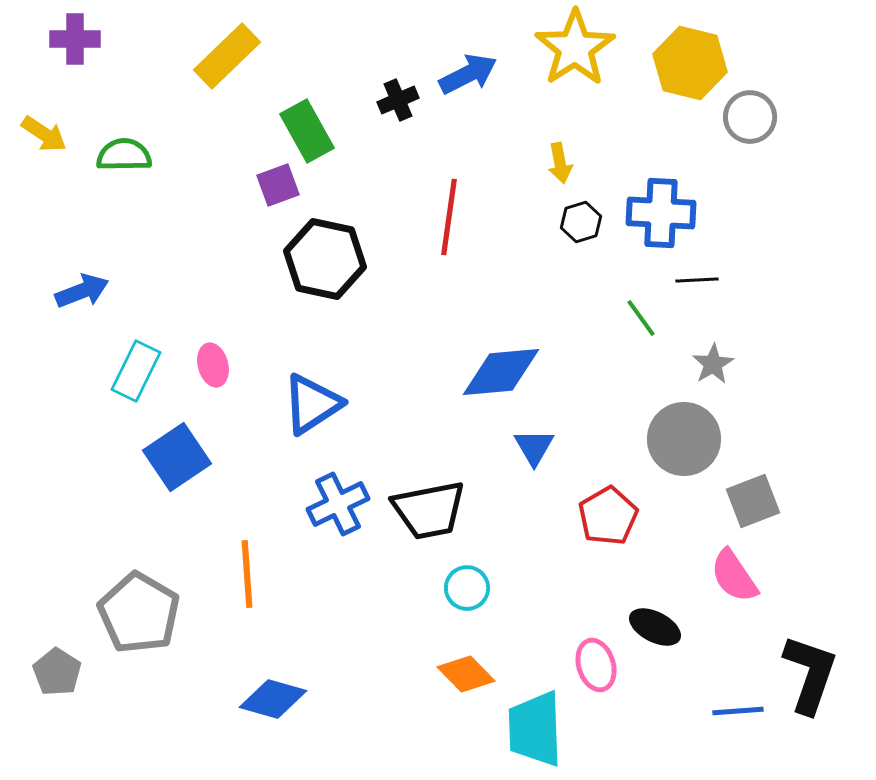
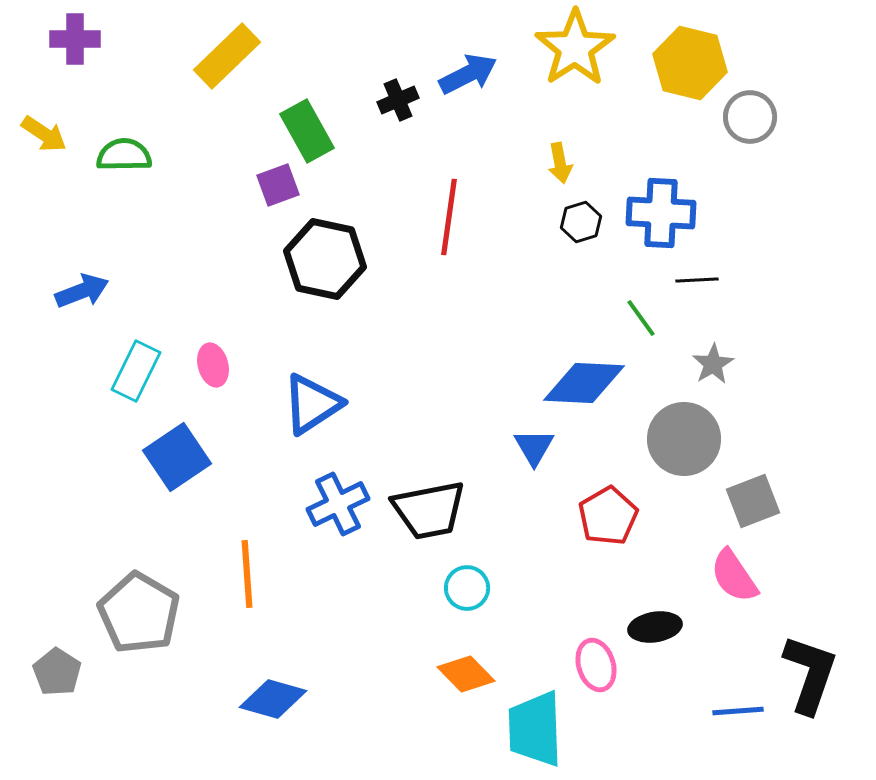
blue diamond at (501, 372): moved 83 px right, 11 px down; rotated 8 degrees clockwise
black ellipse at (655, 627): rotated 36 degrees counterclockwise
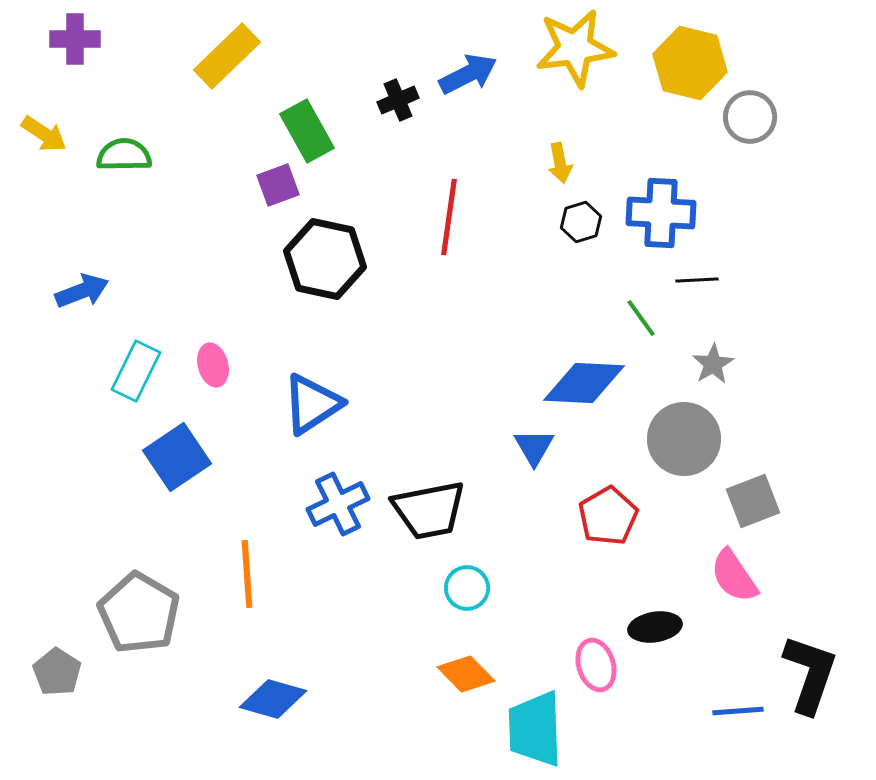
yellow star at (575, 48): rotated 26 degrees clockwise
